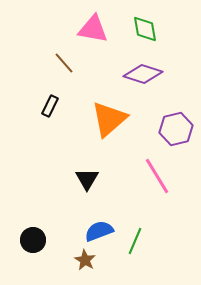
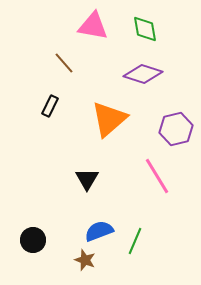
pink triangle: moved 3 px up
brown star: rotated 10 degrees counterclockwise
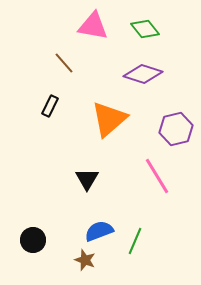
green diamond: rotated 28 degrees counterclockwise
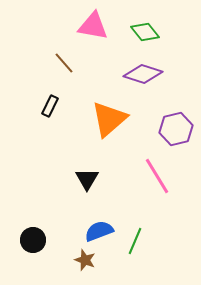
green diamond: moved 3 px down
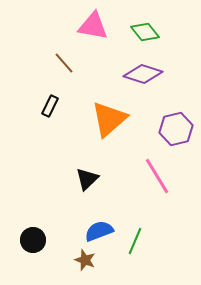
black triangle: rotated 15 degrees clockwise
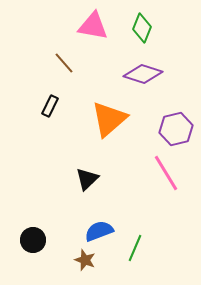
green diamond: moved 3 px left, 4 px up; rotated 60 degrees clockwise
pink line: moved 9 px right, 3 px up
green line: moved 7 px down
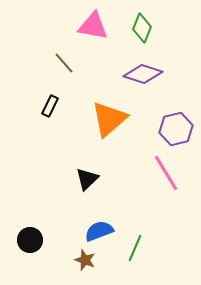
black circle: moved 3 px left
